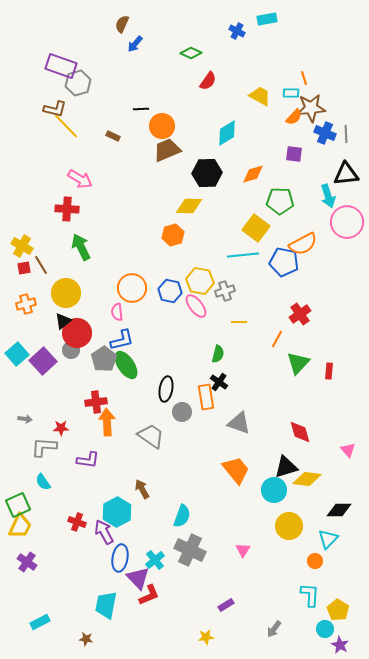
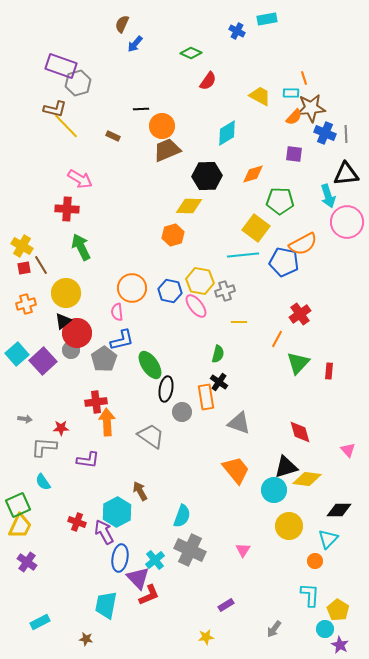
black hexagon at (207, 173): moved 3 px down
green ellipse at (126, 365): moved 24 px right
brown arrow at (142, 489): moved 2 px left, 2 px down
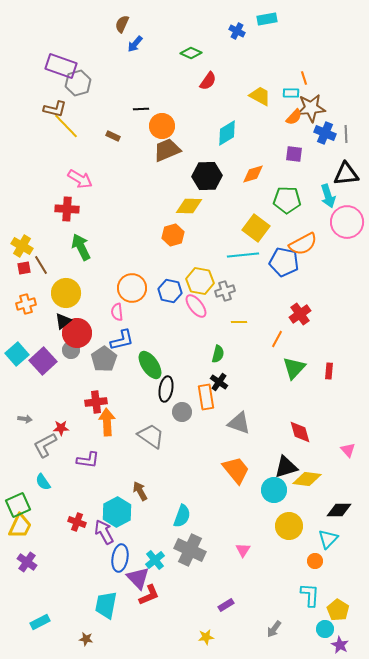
green pentagon at (280, 201): moved 7 px right, 1 px up
green triangle at (298, 363): moved 4 px left, 5 px down
gray L-shape at (44, 447): moved 1 px right, 2 px up; rotated 32 degrees counterclockwise
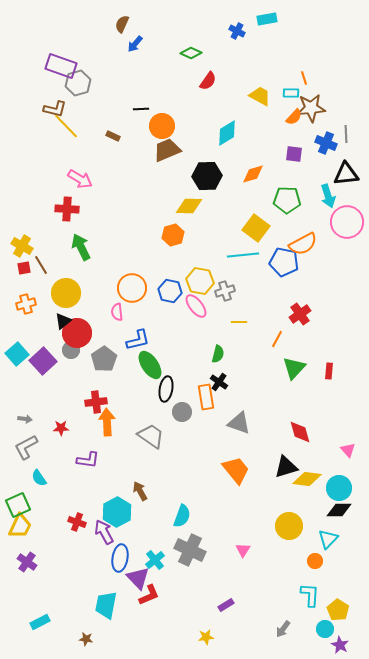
blue cross at (325, 133): moved 1 px right, 10 px down
blue L-shape at (122, 340): moved 16 px right
gray L-shape at (45, 445): moved 19 px left, 2 px down
cyan semicircle at (43, 482): moved 4 px left, 4 px up
cyan circle at (274, 490): moved 65 px right, 2 px up
gray arrow at (274, 629): moved 9 px right
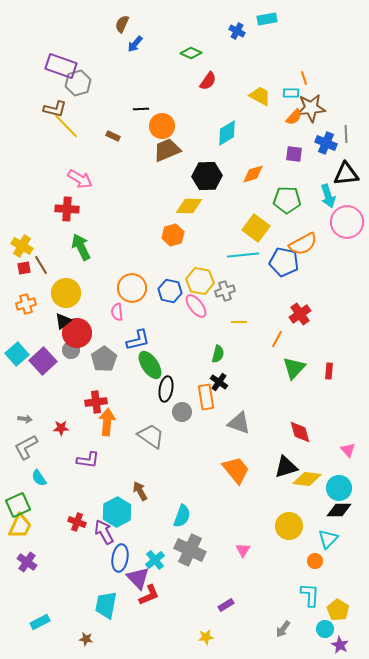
orange arrow at (107, 422): rotated 8 degrees clockwise
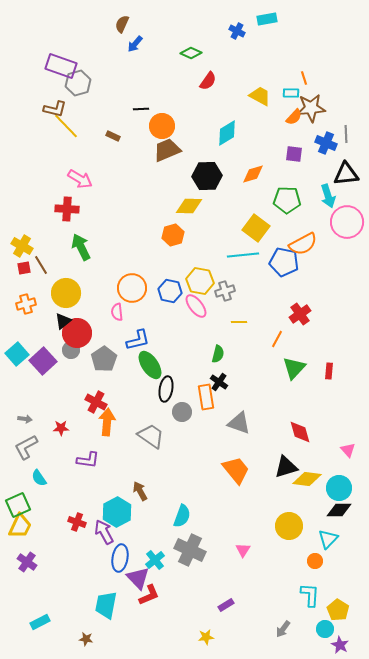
red cross at (96, 402): rotated 35 degrees clockwise
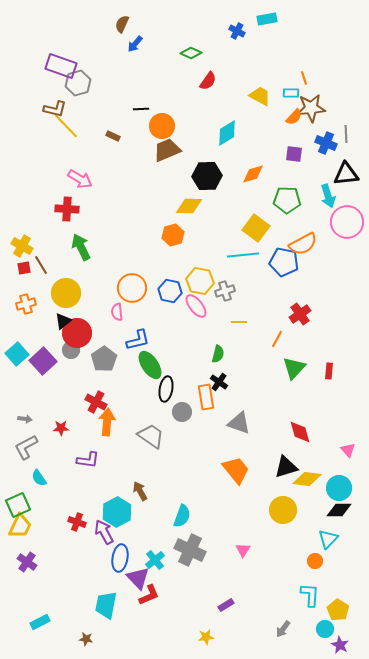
yellow circle at (289, 526): moved 6 px left, 16 px up
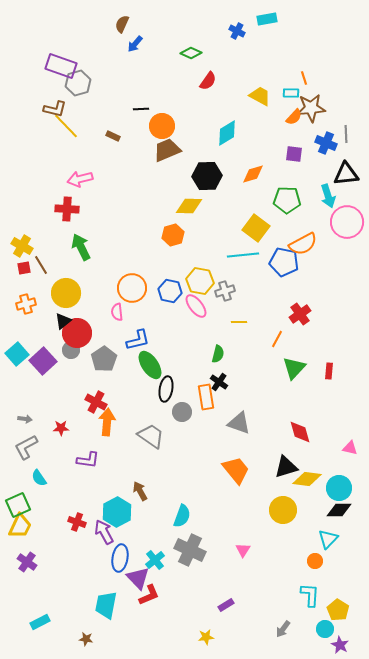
pink arrow at (80, 179): rotated 135 degrees clockwise
pink triangle at (348, 450): moved 2 px right, 2 px up; rotated 35 degrees counterclockwise
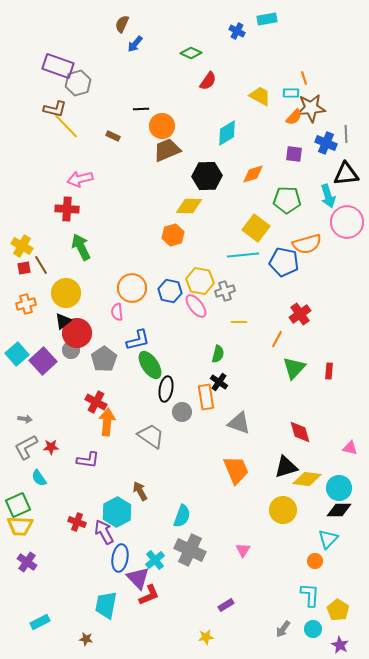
purple rectangle at (61, 66): moved 3 px left
orange semicircle at (303, 244): moved 4 px right; rotated 12 degrees clockwise
red star at (61, 428): moved 10 px left, 19 px down
orange trapezoid at (236, 470): rotated 16 degrees clockwise
yellow trapezoid at (20, 526): rotated 68 degrees clockwise
cyan circle at (325, 629): moved 12 px left
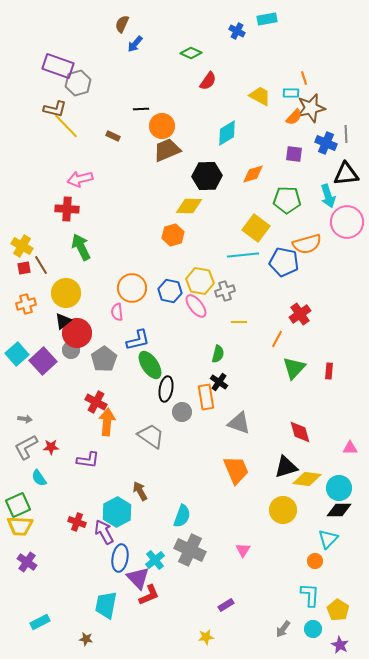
brown star at (311, 108): rotated 8 degrees counterclockwise
pink triangle at (350, 448): rotated 14 degrees counterclockwise
